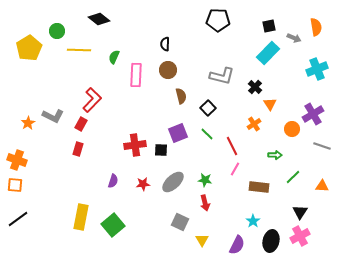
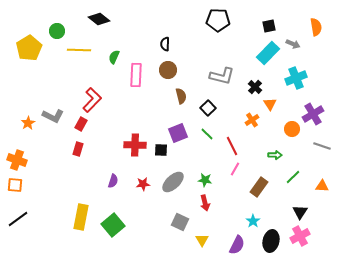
gray arrow at (294, 38): moved 1 px left, 6 px down
cyan cross at (317, 69): moved 21 px left, 9 px down
orange cross at (254, 124): moved 2 px left, 4 px up
red cross at (135, 145): rotated 10 degrees clockwise
brown rectangle at (259, 187): rotated 60 degrees counterclockwise
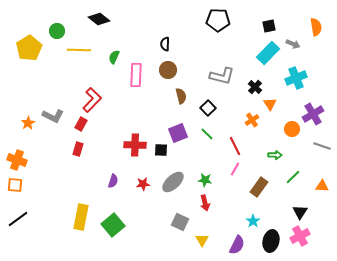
red line at (232, 146): moved 3 px right
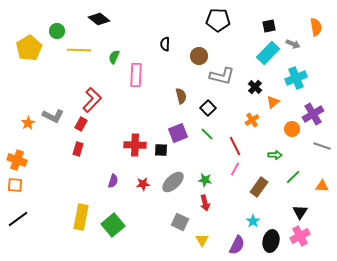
brown circle at (168, 70): moved 31 px right, 14 px up
orange triangle at (270, 104): moved 3 px right, 2 px up; rotated 24 degrees clockwise
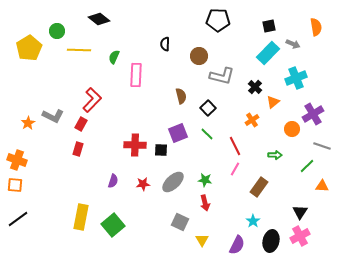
green line at (293, 177): moved 14 px right, 11 px up
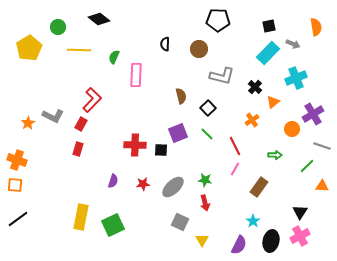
green circle at (57, 31): moved 1 px right, 4 px up
brown circle at (199, 56): moved 7 px up
gray ellipse at (173, 182): moved 5 px down
green square at (113, 225): rotated 15 degrees clockwise
purple semicircle at (237, 245): moved 2 px right
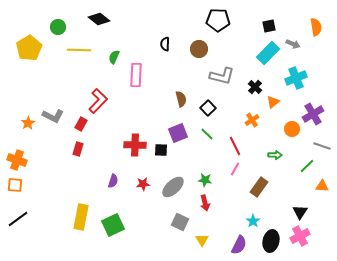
brown semicircle at (181, 96): moved 3 px down
red L-shape at (92, 100): moved 6 px right, 1 px down
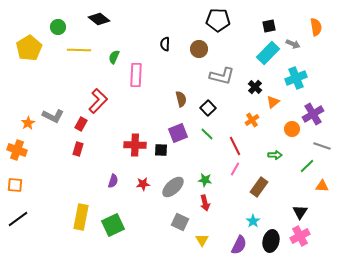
orange cross at (17, 160): moved 10 px up
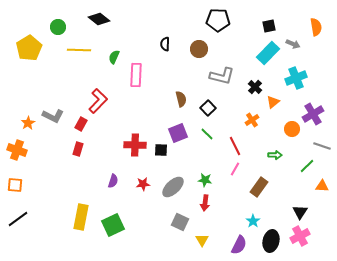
red arrow at (205, 203): rotated 21 degrees clockwise
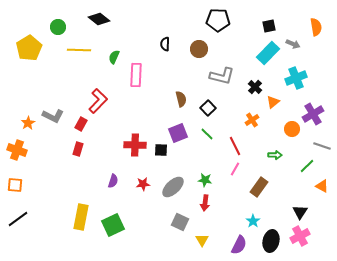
orange triangle at (322, 186): rotated 24 degrees clockwise
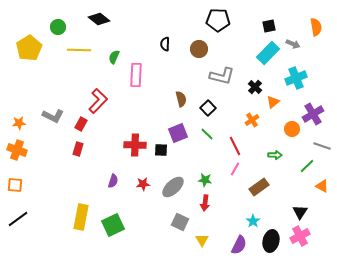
orange star at (28, 123): moved 9 px left; rotated 24 degrees clockwise
brown rectangle at (259, 187): rotated 18 degrees clockwise
